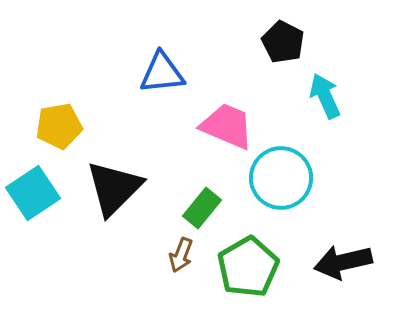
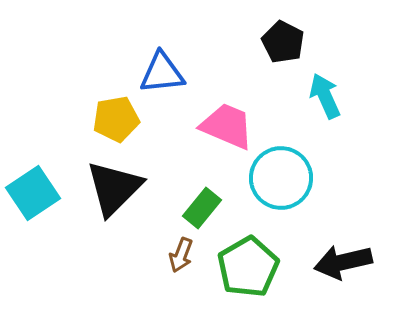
yellow pentagon: moved 57 px right, 7 px up
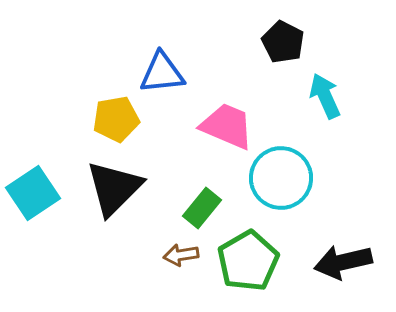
brown arrow: rotated 60 degrees clockwise
green pentagon: moved 6 px up
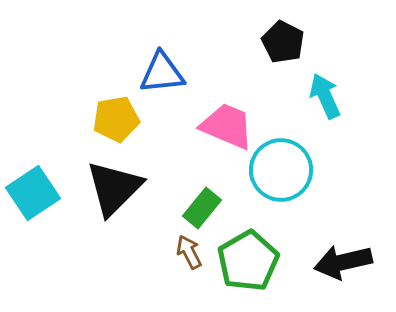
cyan circle: moved 8 px up
brown arrow: moved 8 px right, 3 px up; rotated 72 degrees clockwise
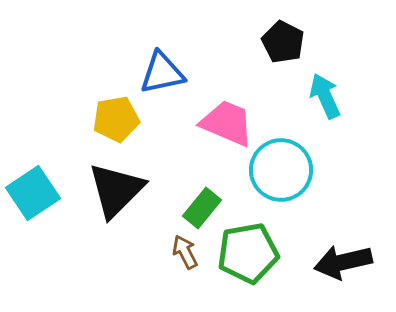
blue triangle: rotated 6 degrees counterclockwise
pink trapezoid: moved 3 px up
black triangle: moved 2 px right, 2 px down
brown arrow: moved 4 px left
green pentagon: moved 8 px up; rotated 20 degrees clockwise
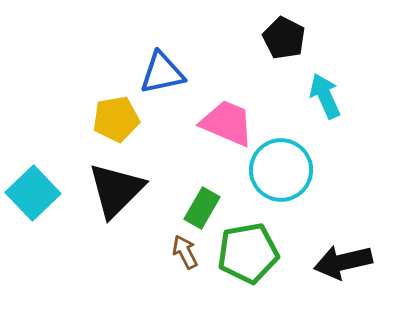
black pentagon: moved 1 px right, 4 px up
cyan square: rotated 10 degrees counterclockwise
green rectangle: rotated 9 degrees counterclockwise
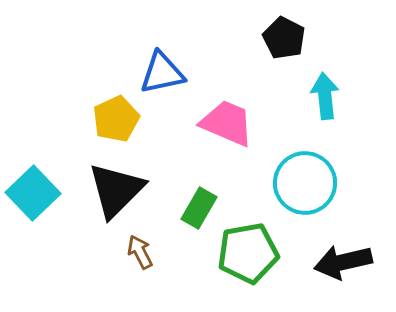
cyan arrow: rotated 18 degrees clockwise
yellow pentagon: rotated 15 degrees counterclockwise
cyan circle: moved 24 px right, 13 px down
green rectangle: moved 3 px left
brown arrow: moved 45 px left
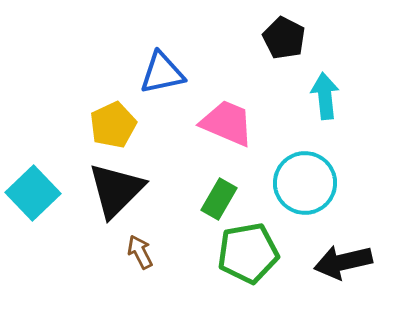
yellow pentagon: moved 3 px left, 6 px down
green rectangle: moved 20 px right, 9 px up
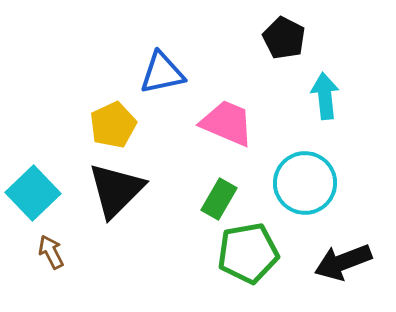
brown arrow: moved 89 px left
black arrow: rotated 8 degrees counterclockwise
